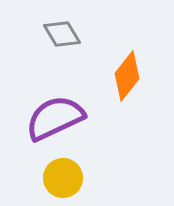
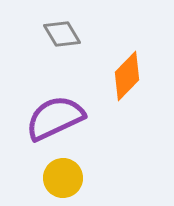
orange diamond: rotated 6 degrees clockwise
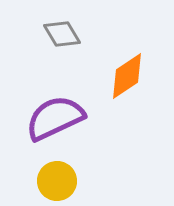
orange diamond: rotated 12 degrees clockwise
yellow circle: moved 6 px left, 3 px down
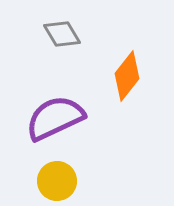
orange diamond: rotated 18 degrees counterclockwise
